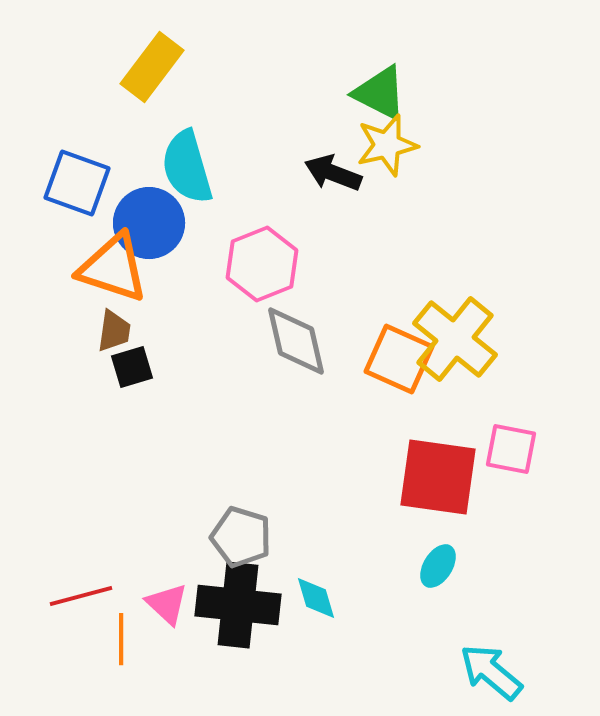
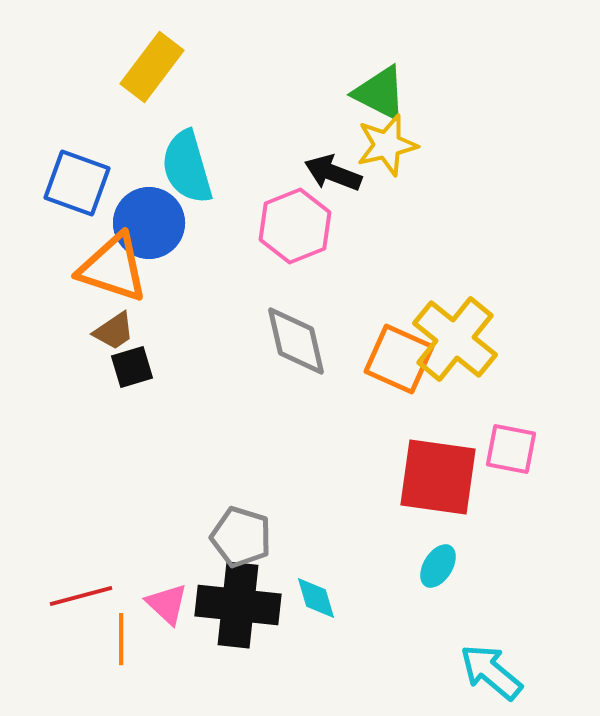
pink hexagon: moved 33 px right, 38 px up
brown trapezoid: rotated 48 degrees clockwise
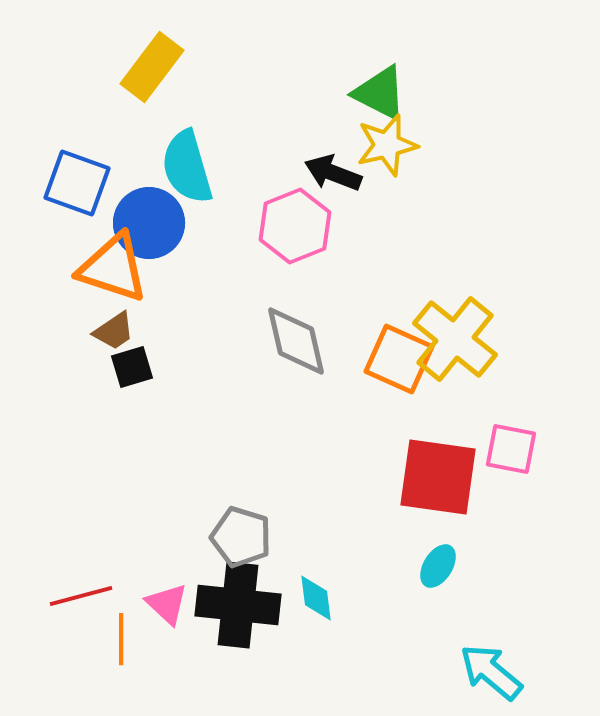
cyan diamond: rotated 9 degrees clockwise
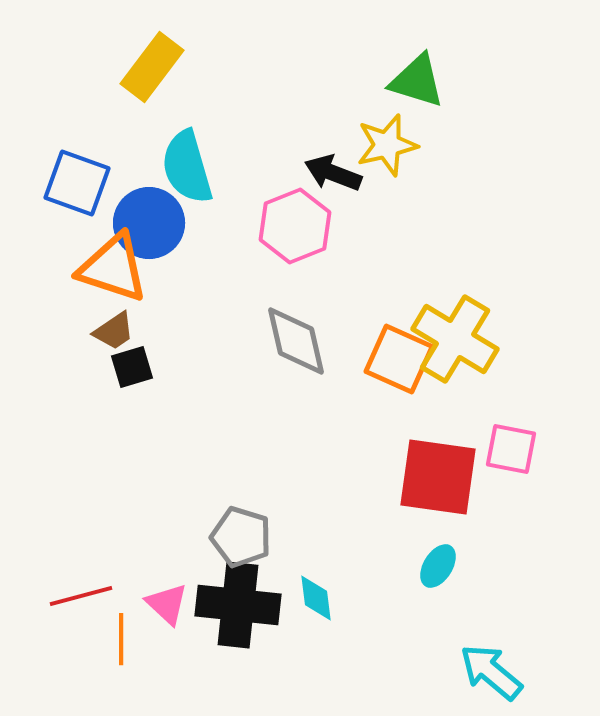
green triangle: moved 37 px right, 12 px up; rotated 10 degrees counterclockwise
yellow cross: rotated 8 degrees counterclockwise
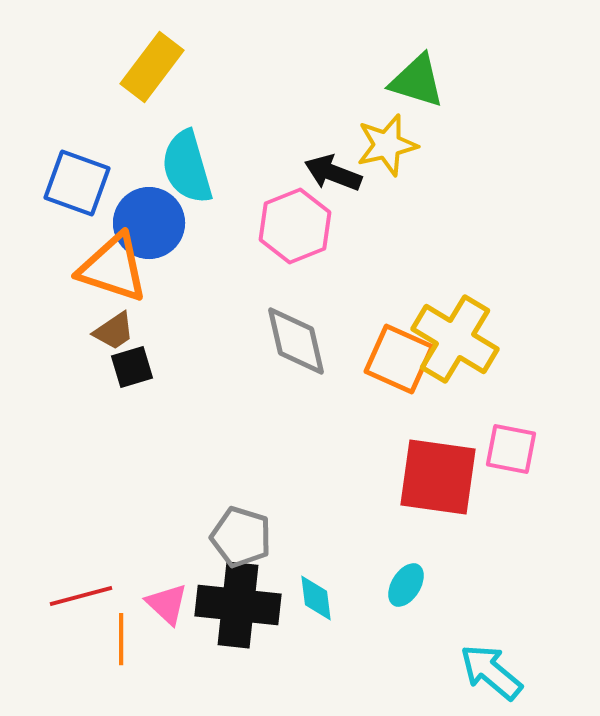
cyan ellipse: moved 32 px left, 19 px down
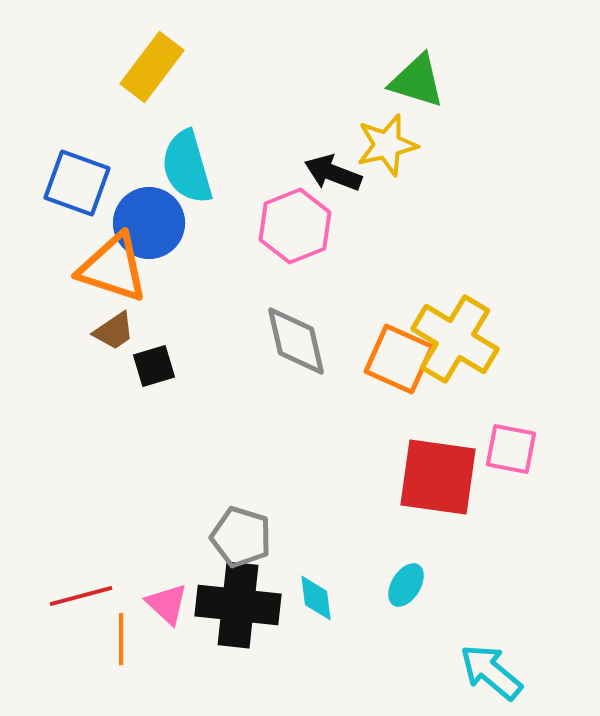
black square: moved 22 px right, 1 px up
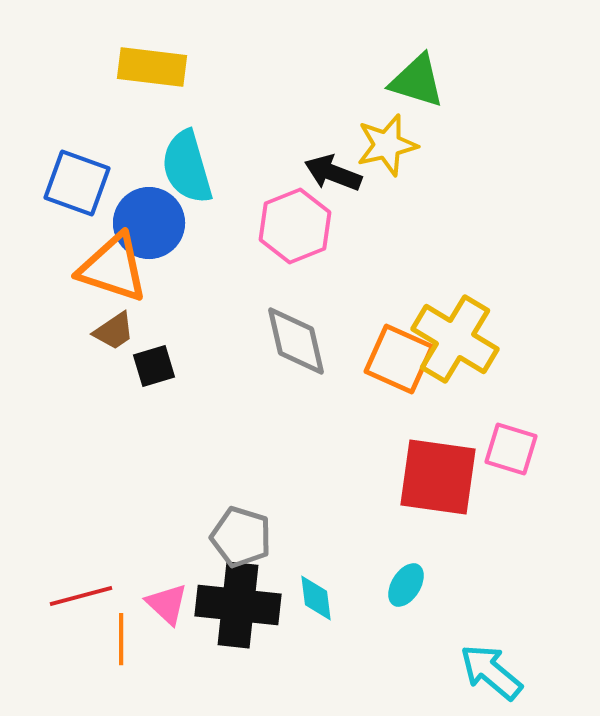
yellow rectangle: rotated 60 degrees clockwise
pink square: rotated 6 degrees clockwise
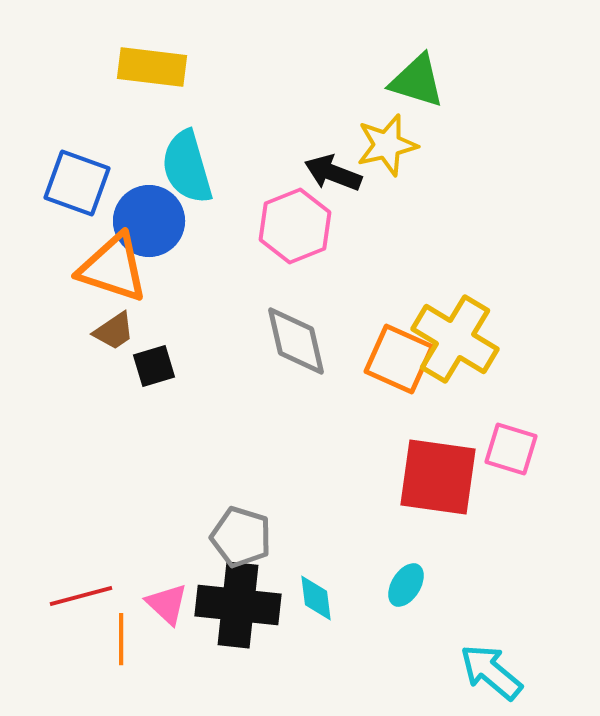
blue circle: moved 2 px up
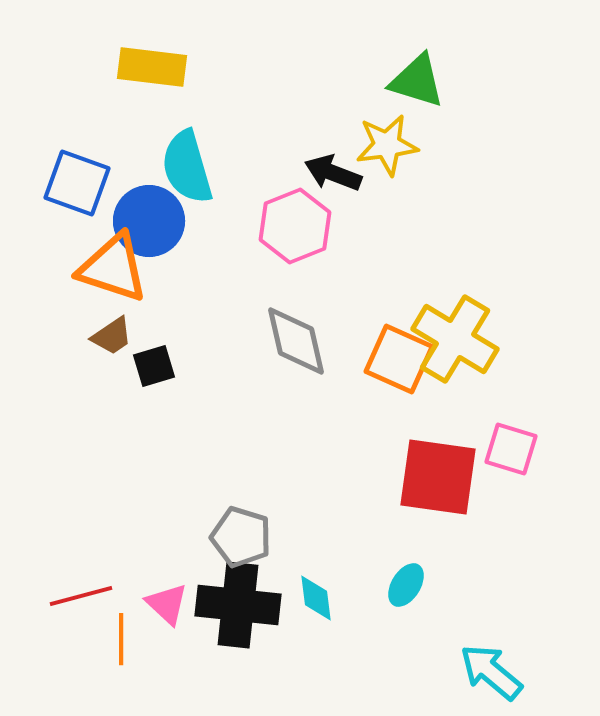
yellow star: rotated 6 degrees clockwise
brown trapezoid: moved 2 px left, 5 px down
